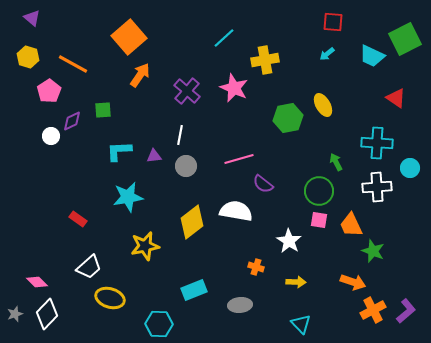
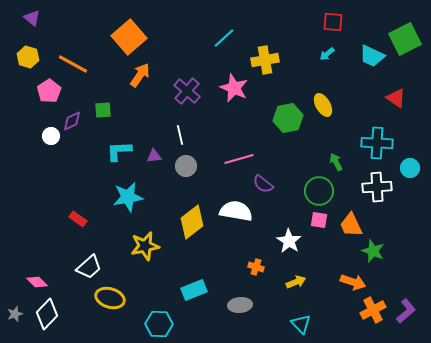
white line at (180, 135): rotated 24 degrees counterclockwise
yellow arrow at (296, 282): rotated 24 degrees counterclockwise
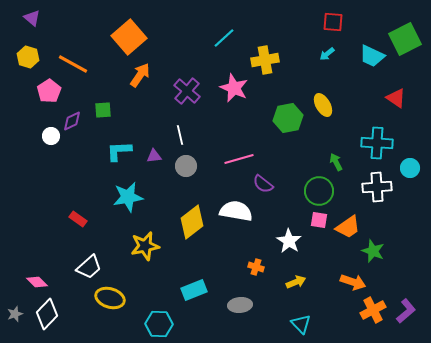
orange trapezoid at (351, 225): moved 3 px left, 2 px down; rotated 100 degrees counterclockwise
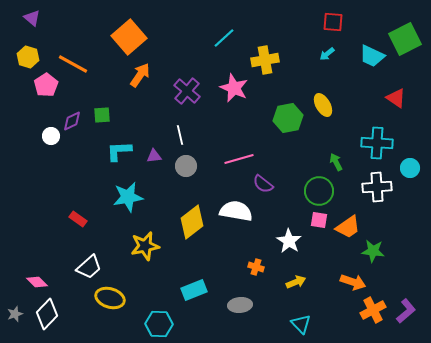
pink pentagon at (49, 91): moved 3 px left, 6 px up
green square at (103, 110): moved 1 px left, 5 px down
green star at (373, 251): rotated 15 degrees counterclockwise
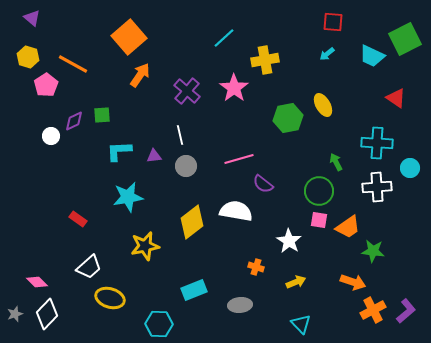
pink star at (234, 88): rotated 12 degrees clockwise
purple diamond at (72, 121): moved 2 px right
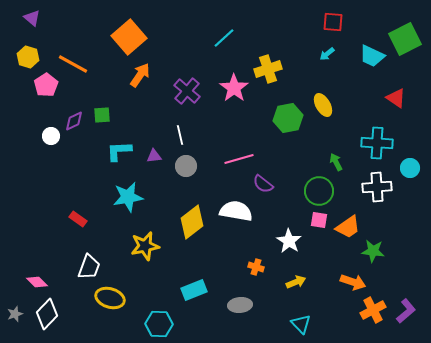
yellow cross at (265, 60): moved 3 px right, 9 px down; rotated 8 degrees counterclockwise
white trapezoid at (89, 267): rotated 28 degrees counterclockwise
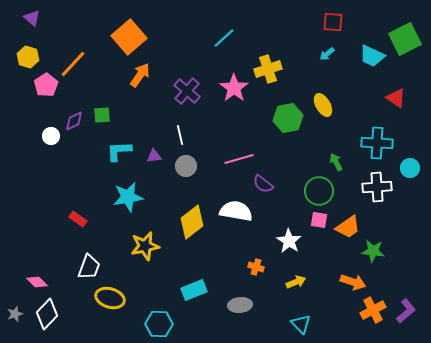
orange line at (73, 64): rotated 76 degrees counterclockwise
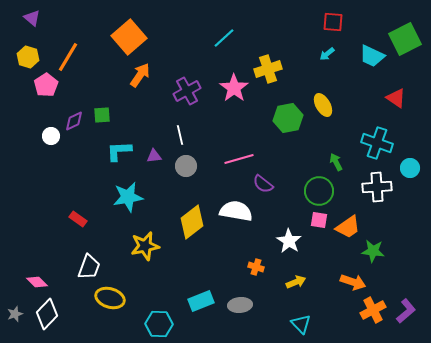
orange line at (73, 64): moved 5 px left, 7 px up; rotated 12 degrees counterclockwise
purple cross at (187, 91): rotated 20 degrees clockwise
cyan cross at (377, 143): rotated 16 degrees clockwise
cyan rectangle at (194, 290): moved 7 px right, 11 px down
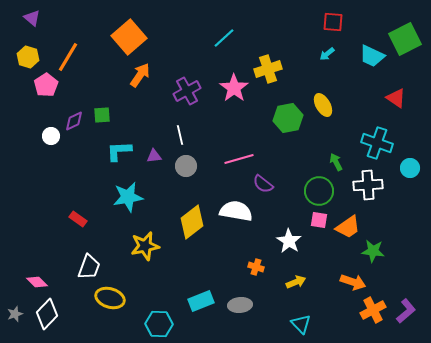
white cross at (377, 187): moved 9 px left, 2 px up
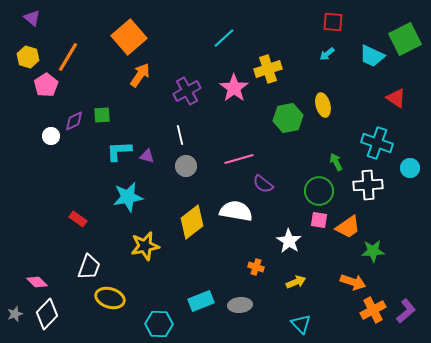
yellow ellipse at (323, 105): rotated 15 degrees clockwise
purple triangle at (154, 156): moved 7 px left; rotated 21 degrees clockwise
green star at (373, 251): rotated 10 degrees counterclockwise
